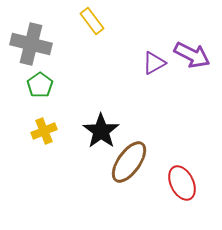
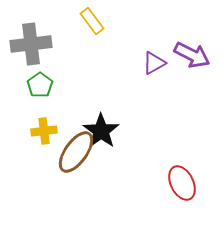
gray cross: rotated 21 degrees counterclockwise
yellow cross: rotated 15 degrees clockwise
brown ellipse: moved 53 px left, 10 px up
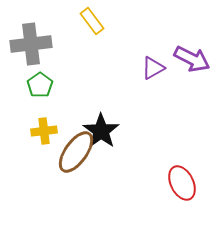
purple arrow: moved 4 px down
purple triangle: moved 1 px left, 5 px down
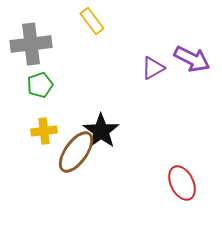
green pentagon: rotated 15 degrees clockwise
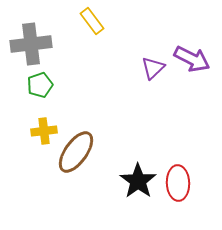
purple triangle: rotated 15 degrees counterclockwise
black star: moved 37 px right, 50 px down
red ellipse: moved 4 px left; rotated 24 degrees clockwise
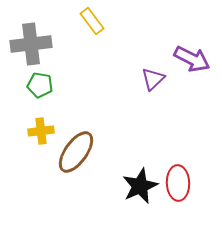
purple triangle: moved 11 px down
green pentagon: rotated 30 degrees clockwise
yellow cross: moved 3 px left
black star: moved 2 px right, 5 px down; rotated 12 degrees clockwise
